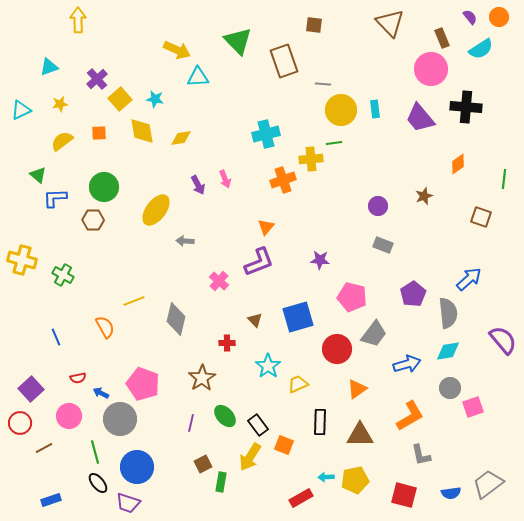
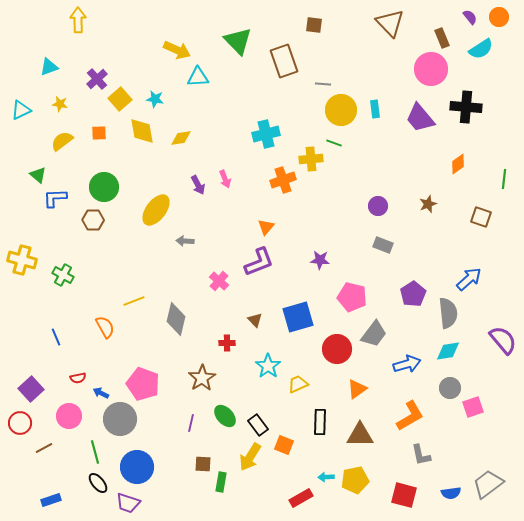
yellow star at (60, 104): rotated 21 degrees clockwise
green line at (334, 143): rotated 28 degrees clockwise
brown star at (424, 196): moved 4 px right, 8 px down
brown square at (203, 464): rotated 30 degrees clockwise
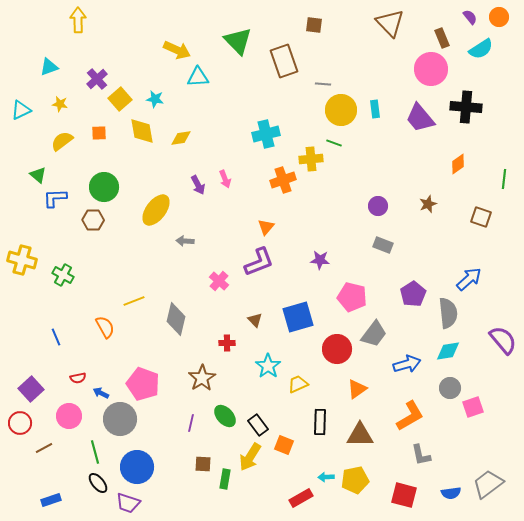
green rectangle at (221, 482): moved 4 px right, 3 px up
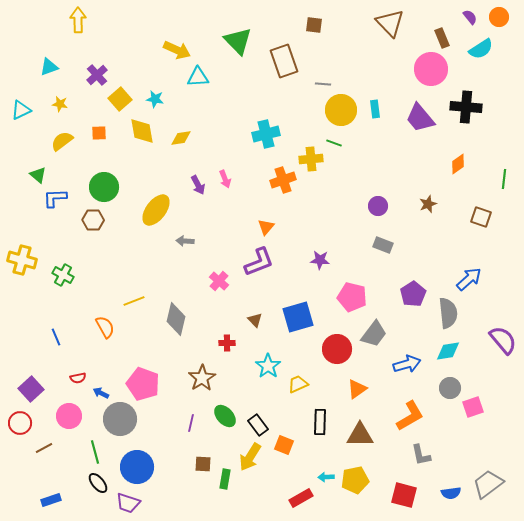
purple cross at (97, 79): moved 4 px up
